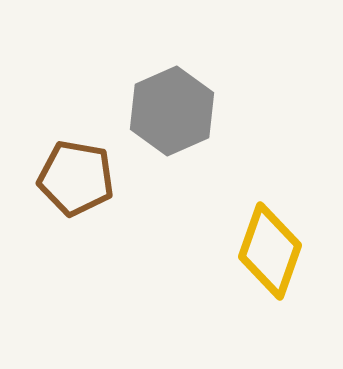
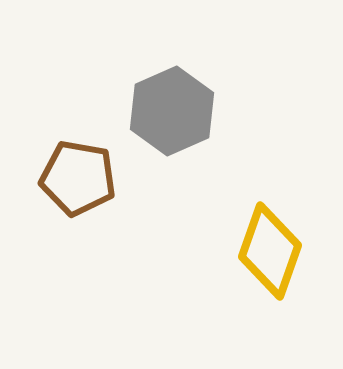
brown pentagon: moved 2 px right
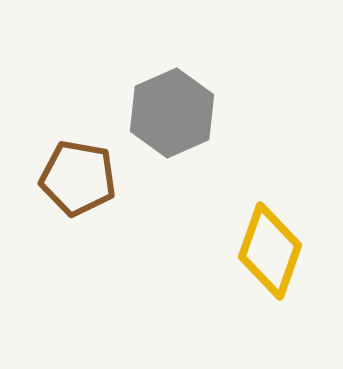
gray hexagon: moved 2 px down
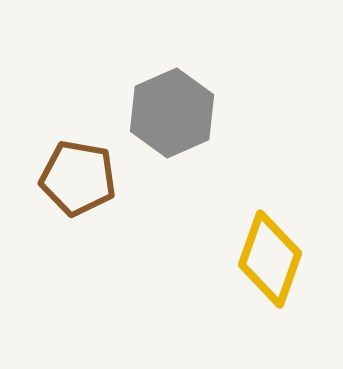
yellow diamond: moved 8 px down
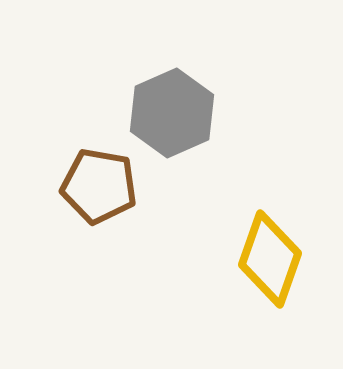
brown pentagon: moved 21 px right, 8 px down
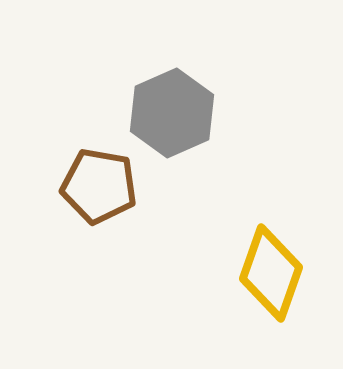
yellow diamond: moved 1 px right, 14 px down
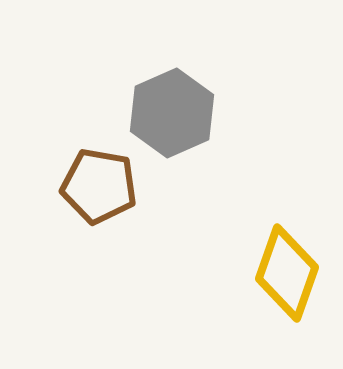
yellow diamond: moved 16 px right
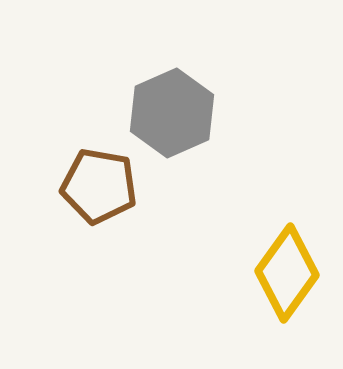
yellow diamond: rotated 16 degrees clockwise
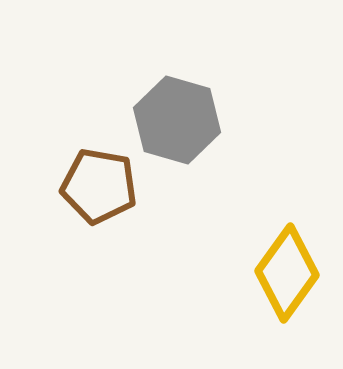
gray hexagon: moved 5 px right, 7 px down; rotated 20 degrees counterclockwise
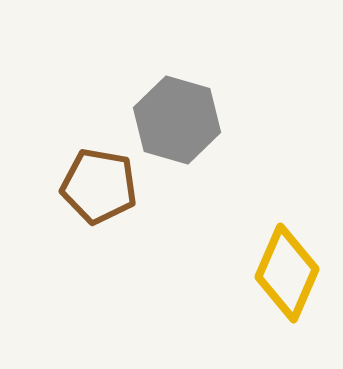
yellow diamond: rotated 12 degrees counterclockwise
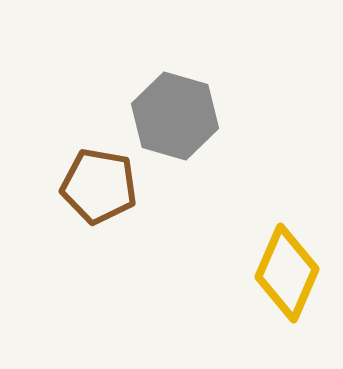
gray hexagon: moved 2 px left, 4 px up
